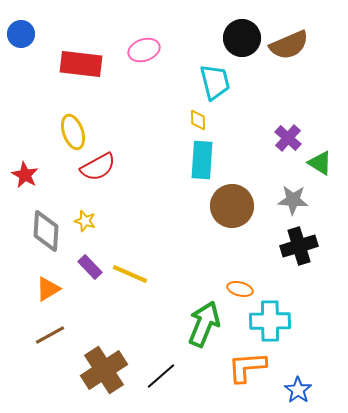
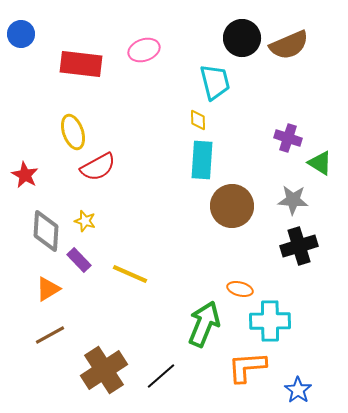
purple cross: rotated 24 degrees counterclockwise
purple rectangle: moved 11 px left, 7 px up
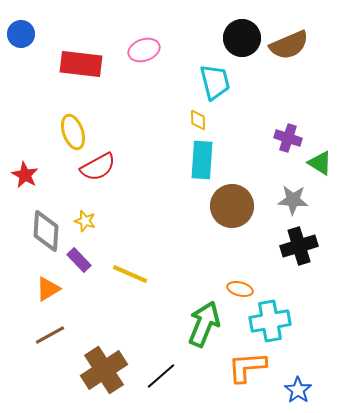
cyan cross: rotated 9 degrees counterclockwise
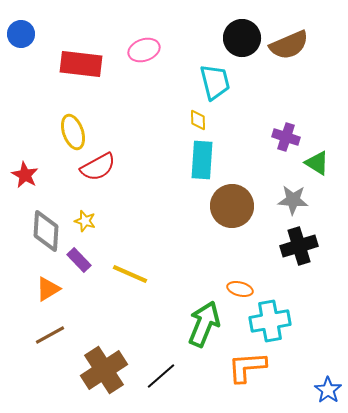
purple cross: moved 2 px left, 1 px up
green triangle: moved 3 px left
blue star: moved 30 px right
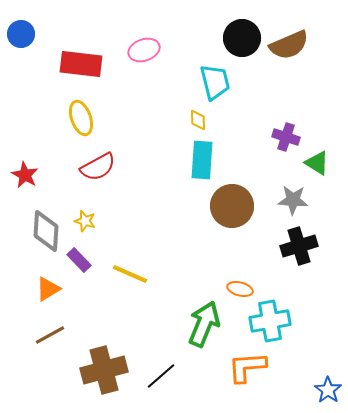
yellow ellipse: moved 8 px right, 14 px up
brown cross: rotated 18 degrees clockwise
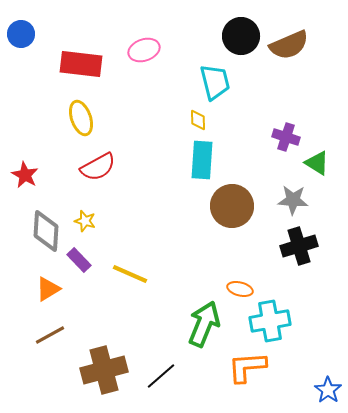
black circle: moved 1 px left, 2 px up
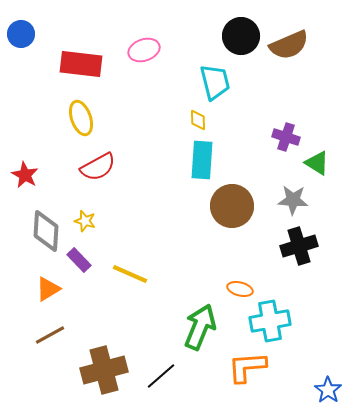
green arrow: moved 4 px left, 3 px down
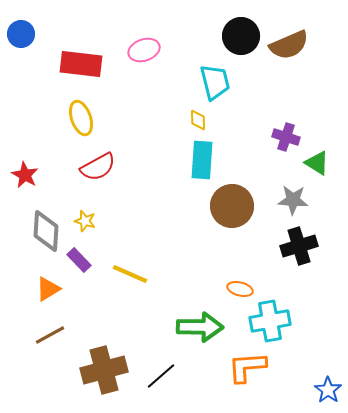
green arrow: rotated 69 degrees clockwise
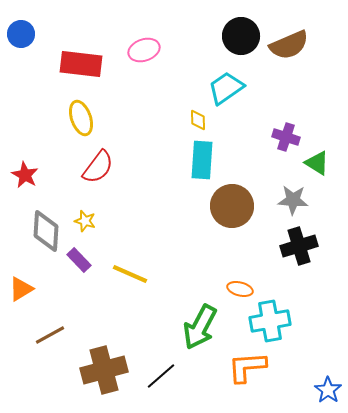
cyan trapezoid: moved 11 px right, 6 px down; rotated 111 degrees counterclockwise
red semicircle: rotated 24 degrees counterclockwise
orange triangle: moved 27 px left
green arrow: rotated 117 degrees clockwise
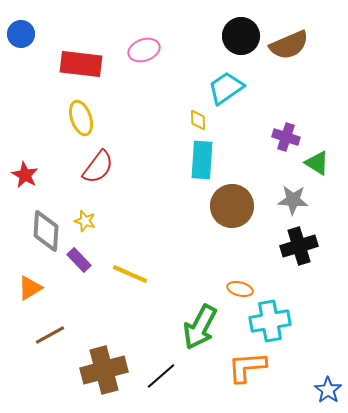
orange triangle: moved 9 px right, 1 px up
